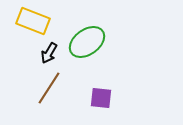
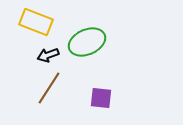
yellow rectangle: moved 3 px right, 1 px down
green ellipse: rotated 12 degrees clockwise
black arrow: moved 1 px left, 2 px down; rotated 40 degrees clockwise
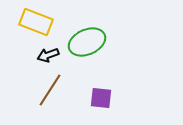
brown line: moved 1 px right, 2 px down
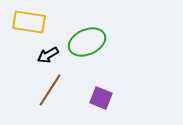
yellow rectangle: moved 7 px left; rotated 12 degrees counterclockwise
black arrow: rotated 10 degrees counterclockwise
purple square: rotated 15 degrees clockwise
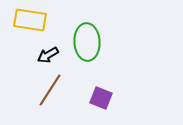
yellow rectangle: moved 1 px right, 2 px up
green ellipse: rotated 69 degrees counterclockwise
